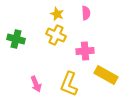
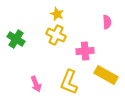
pink semicircle: moved 21 px right, 9 px down
green cross: rotated 18 degrees clockwise
yellow L-shape: moved 2 px up
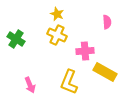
yellow cross: moved 1 px right
yellow rectangle: moved 1 px left, 3 px up
pink arrow: moved 6 px left, 1 px down
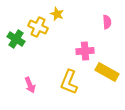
yellow cross: moved 19 px left, 8 px up
yellow rectangle: moved 2 px right
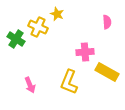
pink cross: moved 1 px down
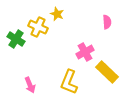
pink cross: rotated 24 degrees counterclockwise
yellow rectangle: rotated 15 degrees clockwise
